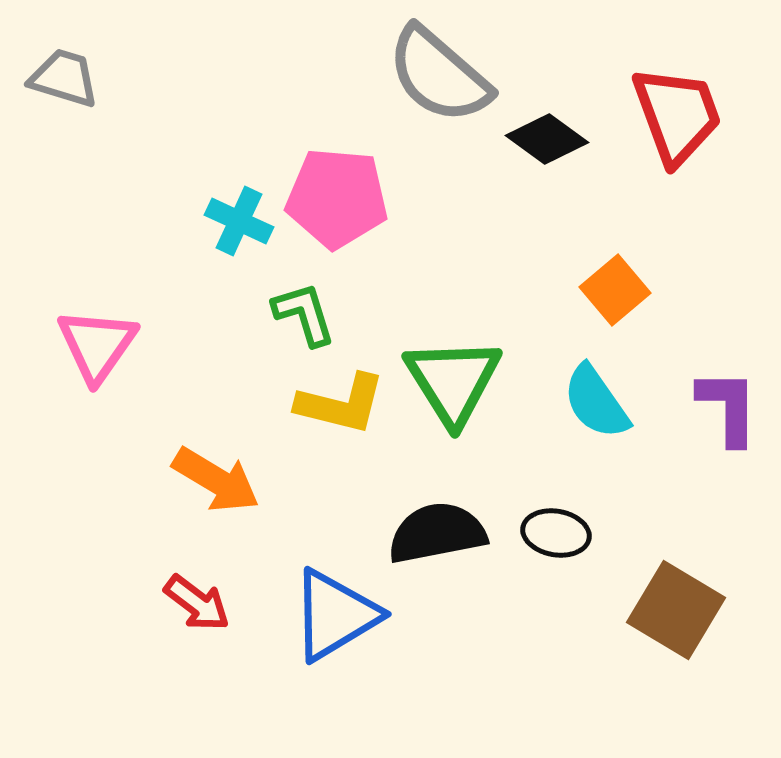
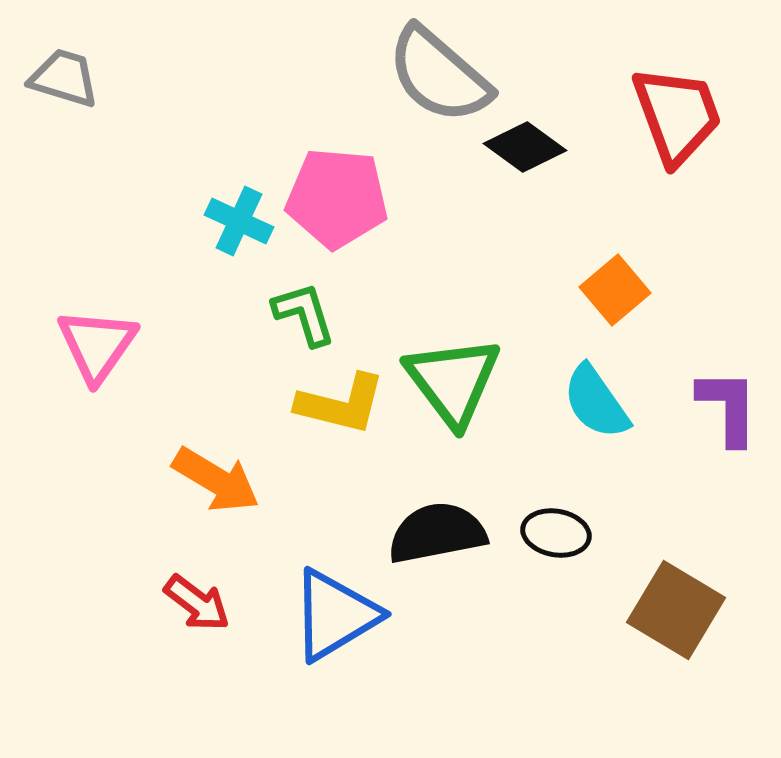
black diamond: moved 22 px left, 8 px down
green triangle: rotated 5 degrees counterclockwise
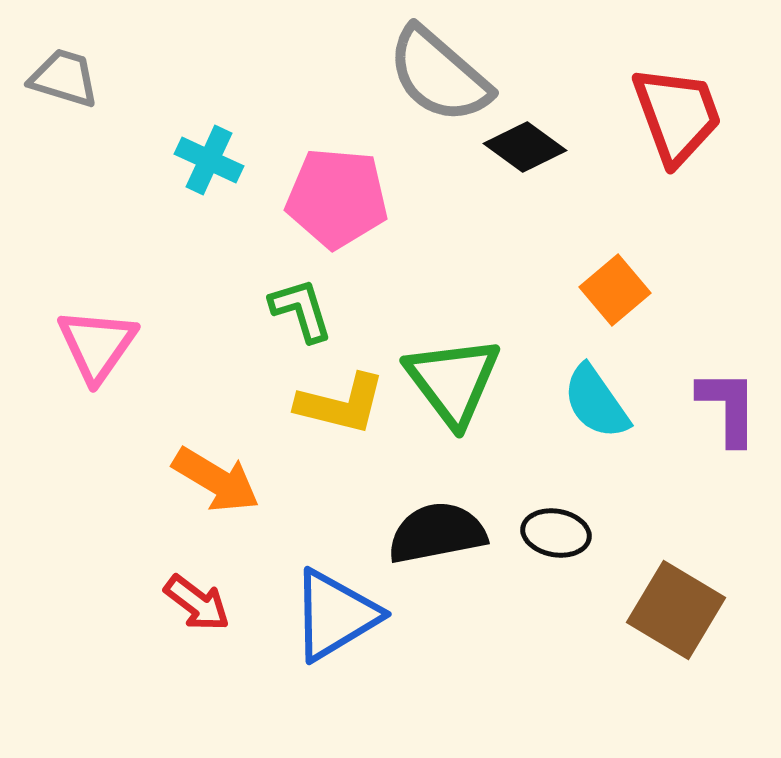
cyan cross: moved 30 px left, 61 px up
green L-shape: moved 3 px left, 4 px up
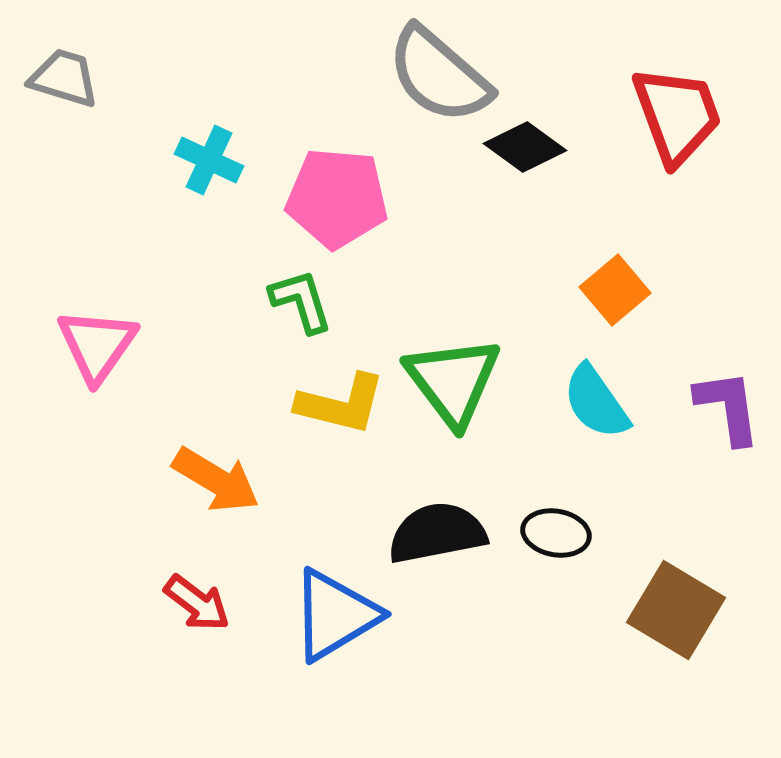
green L-shape: moved 9 px up
purple L-shape: rotated 8 degrees counterclockwise
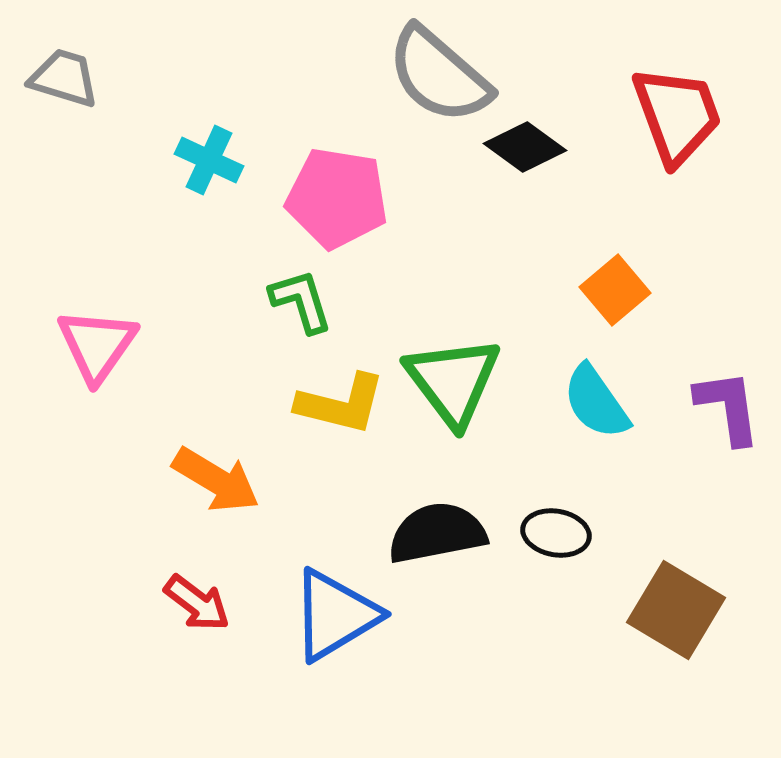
pink pentagon: rotated 4 degrees clockwise
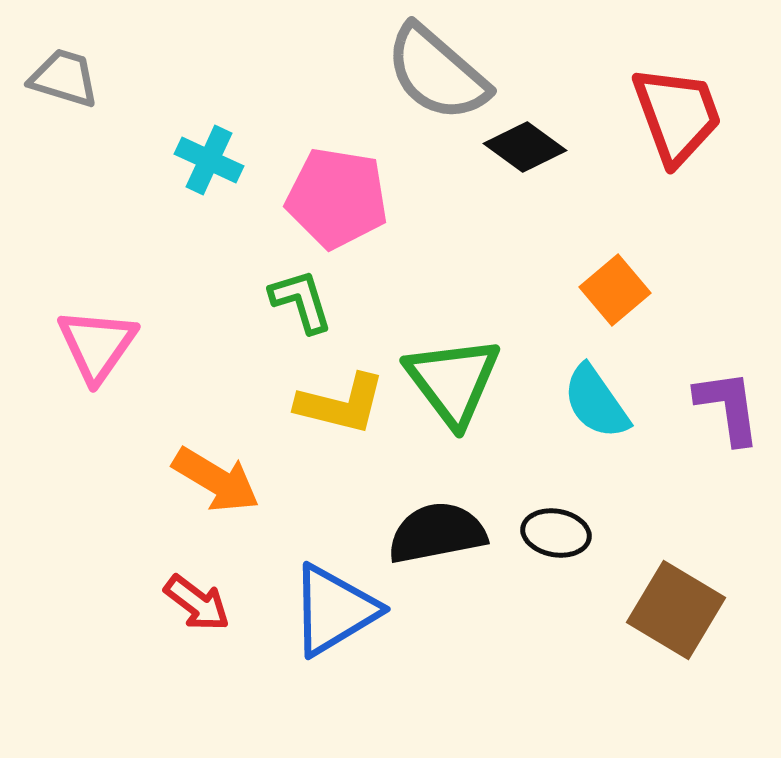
gray semicircle: moved 2 px left, 2 px up
blue triangle: moved 1 px left, 5 px up
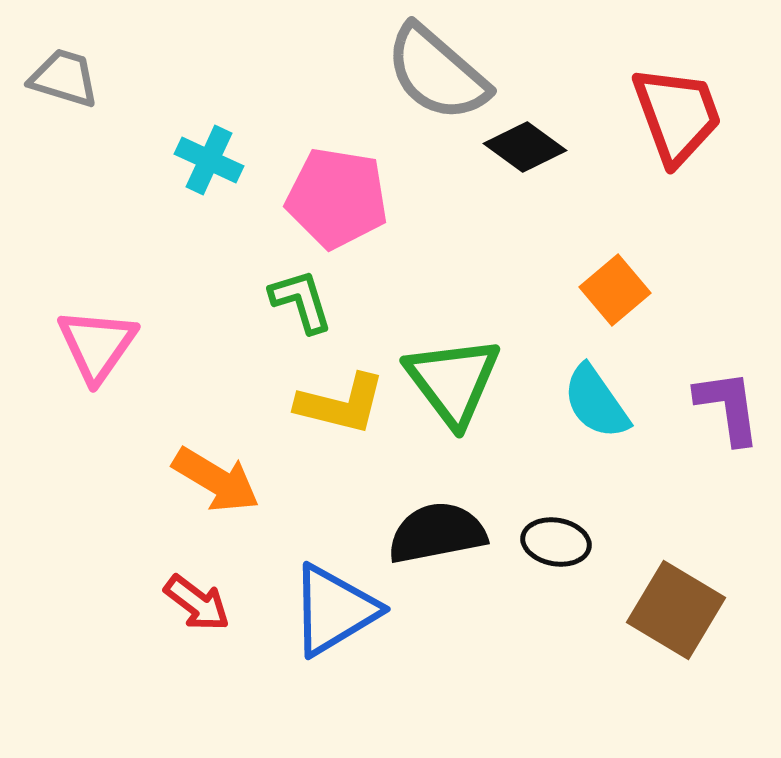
black ellipse: moved 9 px down
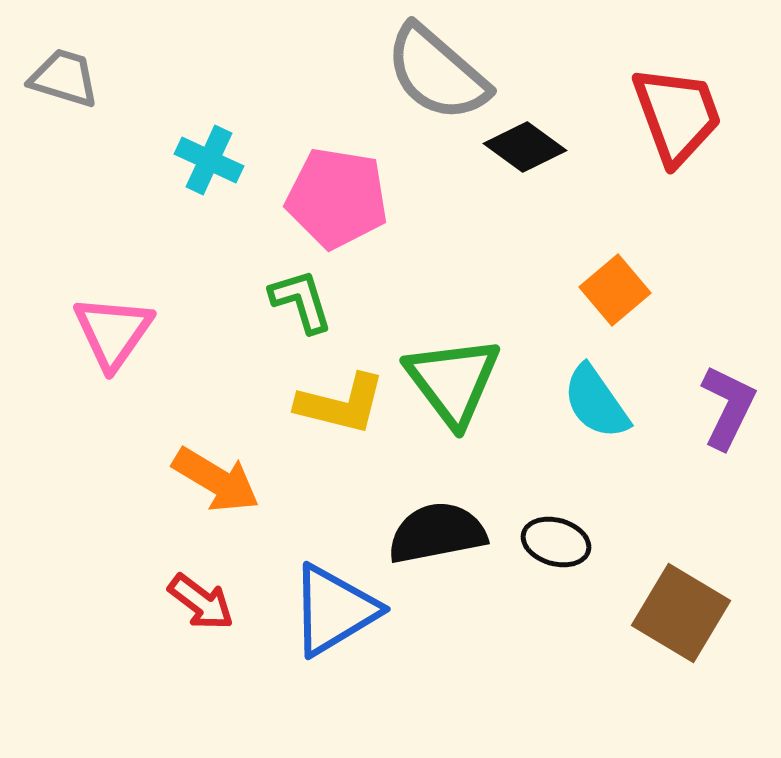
pink triangle: moved 16 px right, 13 px up
purple L-shape: rotated 34 degrees clockwise
black ellipse: rotated 6 degrees clockwise
red arrow: moved 4 px right, 1 px up
brown square: moved 5 px right, 3 px down
